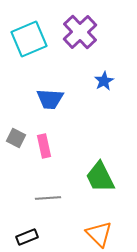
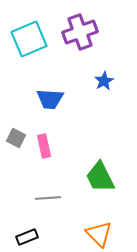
purple cross: rotated 24 degrees clockwise
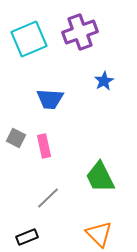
gray line: rotated 40 degrees counterclockwise
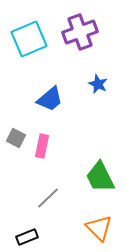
blue star: moved 6 px left, 3 px down; rotated 18 degrees counterclockwise
blue trapezoid: rotated 44 degrees counterclockwise
pink rectangle: moved 2 px left; rotated 25 degrees clockwise
orange triangle: moved 6 px up
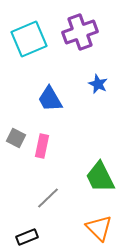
blue trapezoid: rotated 100 degrees clockwise
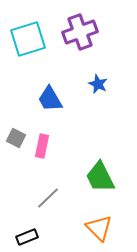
cyan square: moved 1 px left; rotated 6 degrees clockwise
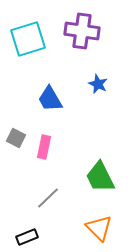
purple cross: moved 2 px right, 1 px up; rotated 28 degrees clockwise
pink rectangle: moved 2 px right, 1 px down
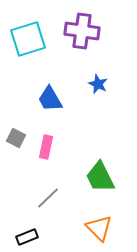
pink rectangle: moved 2 px right
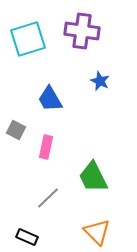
blue star: moved 2 px right, 3 px up
gray square: moved 8 px up
green trapezoid: moved 7 px left
orange triangle: moved 2 px left, 4 px down
black rectangle: rotated 45 degrees clockwise
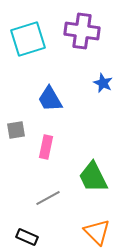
blue star: moved 3 px right, 2 px down
gray square: rotated 36 degrees counterclockwise
gray line: rotated 15 degrees clockwise
